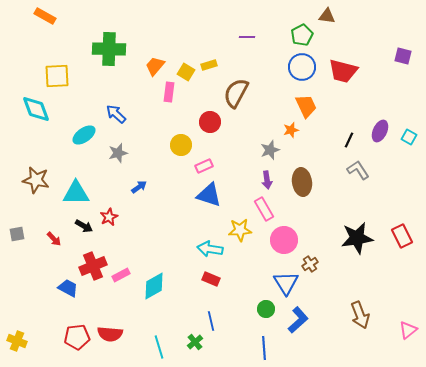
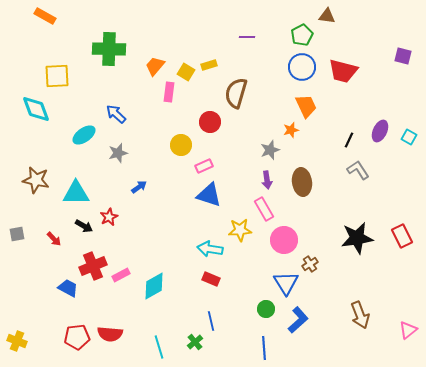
brown semicircle at (236, 93): rotated 12 degrees counterclockwise
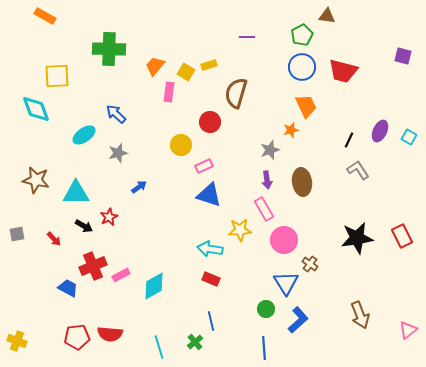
brown cross at (310, 264): rotated 21 degrees counterclockwise
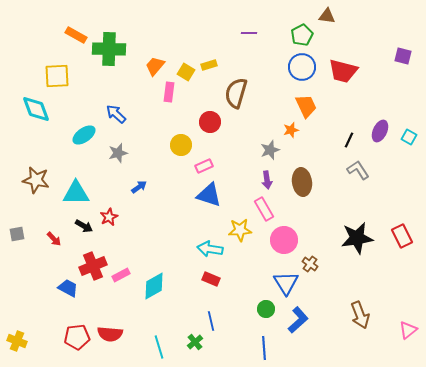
orange rectangle at (45, 16): moved 31 px right, 19 px down
purple line at (247, 37): moved 2 px right, 4 px up
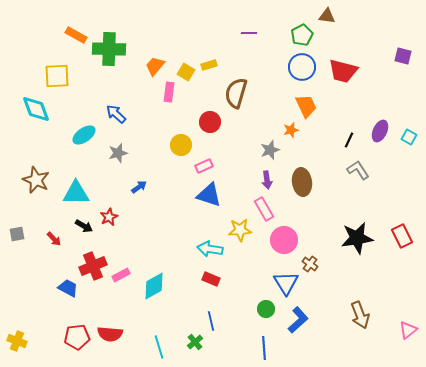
brown star at (36, 180): rotated 12 degrees clockwise
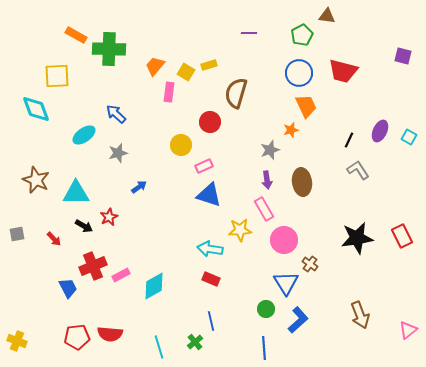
blue circle at (302, 67): moved 3 px left, 6 px down
blue trapezoid at (68, 288): rotated 35 degrees clockwise
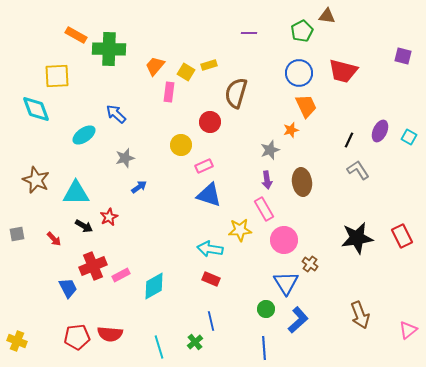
green pentagon at (302, 35): moved 4 px up
gray star at (118, 153): moved 7 px right, 5 px down
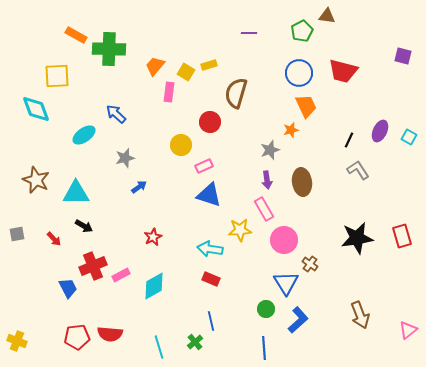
red star at (109, 217): moved 44 px right, 20 px down
red rectangle at (402, 236): rotated 10 degrees clockwise
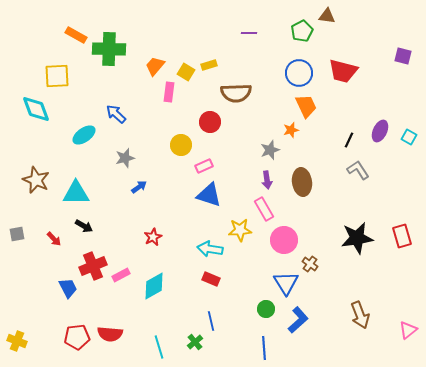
brown semicircle at (236, 93): rotated 108 degrees counterclockwise
